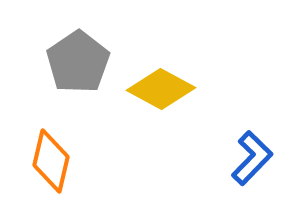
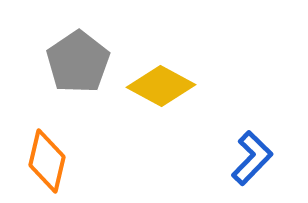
yellow diamond: moved 3 px up
orange diamond: moved 4 px left
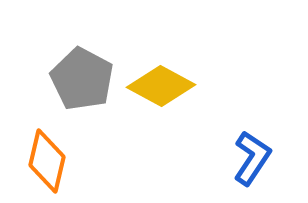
gray pentagon: moved 4 px right, 17 px down; rotated 10 degrees counterclockwise
blue L-shape: rotated 10 degrees counterclockwise
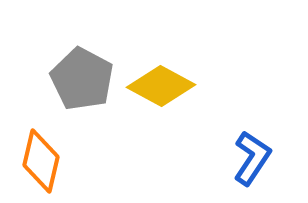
orange diamond: moved 6 px left
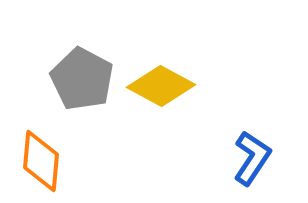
orange diamond: rotated 8 degrees counterclockwise
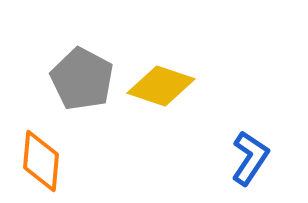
yellow diamond: rotated 10 degrees counterclockwise
blue L-shape: moved 2 px left
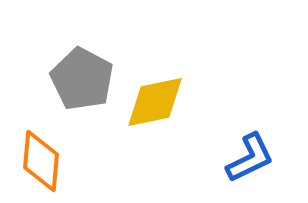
yellow diamond: moved 6 px left, 16 px down; rotated 30 degrees counterclockwise
blue L-shape: rotated 30 degrees clockwise
